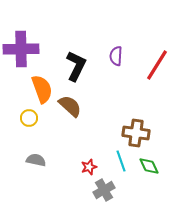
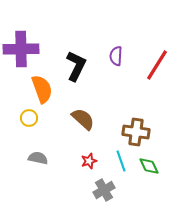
brown semicircle: moved 13 px right, 13 px down
brown cross: moved 1 px up
gray semicircle: moved 2 px right, 2 px up
red star: moved 6 px up
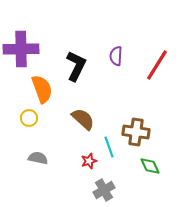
cyan line: moved 12 px left, 14 px up
green diamond: moved 1 px right
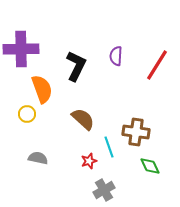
yellow circle: moved 2 px left, 4 px up
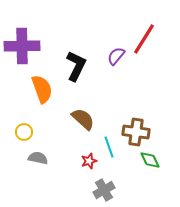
purple cross: moved 1 px right, 3 px up
purple semicircle: rotated 36 degrees clockwise
red line: moved 13 px left, 26 px up
yellow circle: moved 3 px left, 18 px down
green diamond: moved 6 px up
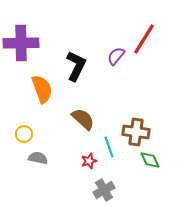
purple cross: moved 1 px left, 3 px up
yellow circle: moved 2 px down
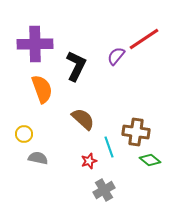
red line: rotated 24 degrees clockwise
purple cross: moved 14 px right, 1 px down
green diamond: rotated 25 degrees counterclockwise
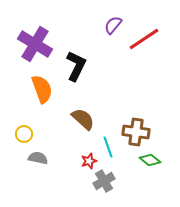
purple cross: rotated 32 degrees clockwise
purple semicircle: moved 3 px left, 31 px up
cyan line: moved 1 px left
gray cross: moved 9 px up
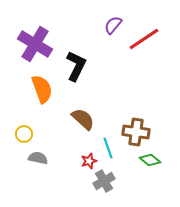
cyan line: moved 1 px down
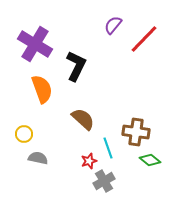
red line: rotated 12 degrees counterclockwise
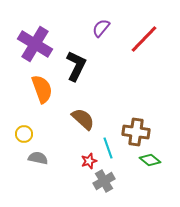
purple semicircle: moved 12 px left, 3 px down
